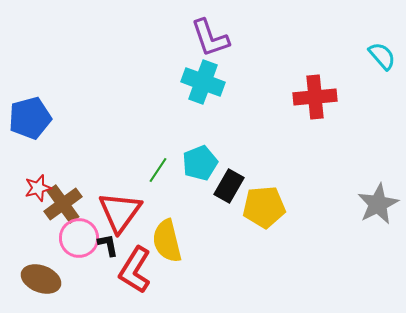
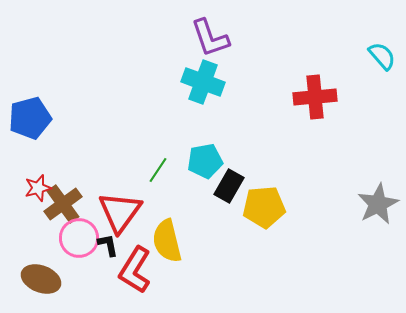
cyan pentagon: moved 5 px right, 2 px up; rotated 12 degrees clockwise
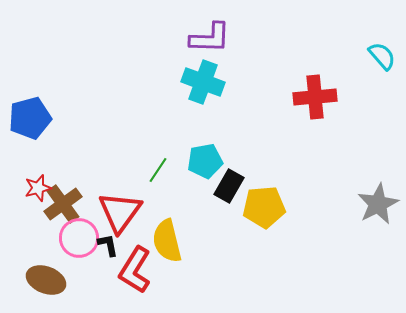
purple L-shape: rotated 69 degrees counterclockwise
brown ellipse: moved 5 px right, 1 px down
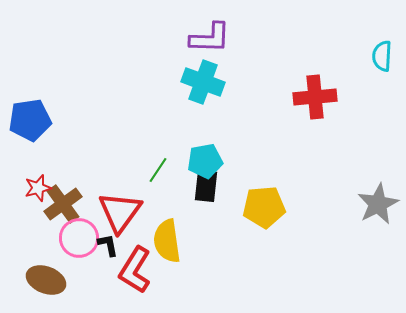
cyan semicircle: rotated 136 degrees counterclockwise
blue pentagon: moved 2 px down; rotated 6 degrees clockwise
black rectangle: moved 23 px left; rotated 24 degrees counterclockwise
yellow semicircle: rotated 6 degrees clockwise
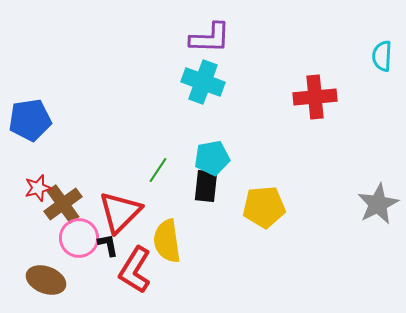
cyan pentagon: moved 7 px right, 3 px up
red triangle: rotated 9 degrees clockwise
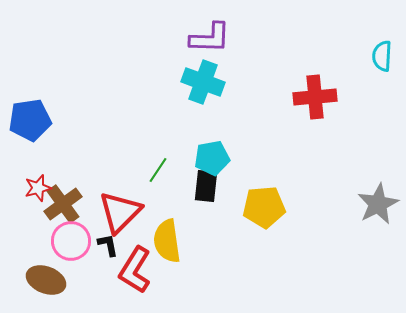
pink circle: moved 8 px left, 3 px down
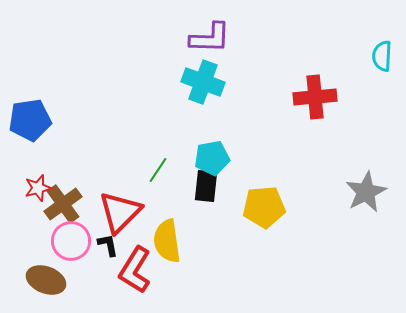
gray star: moved 12 px left, 12 px up
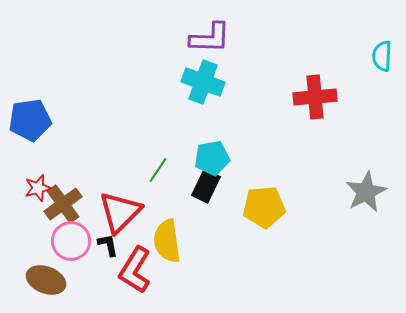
black rectangle: rotated 20 degrees clockwise
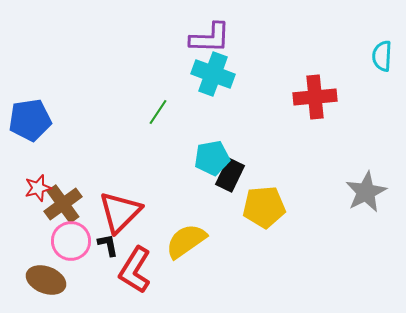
cyan cross: moved 10 px right, 8 px up
green line: moved 58 px up
black rectangle: moved 24 px right, 11 px up
yellow semicircle: moved 19 px right; rotated 63 degrees clockwise
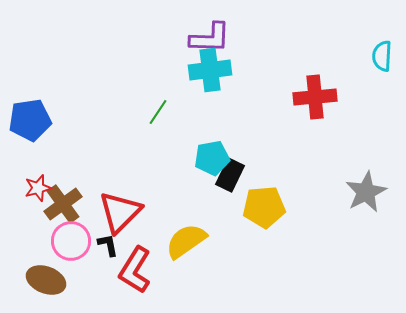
cyan cross: moved 3 px left, 4 px up; rotated 27 degrees counterclockwise
